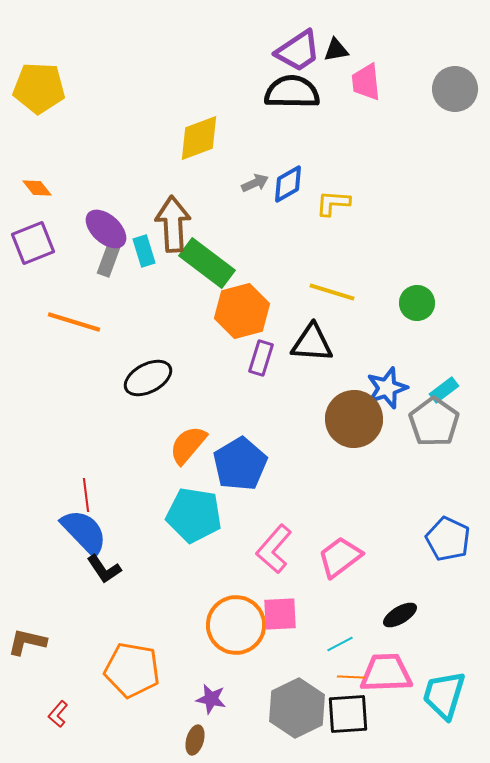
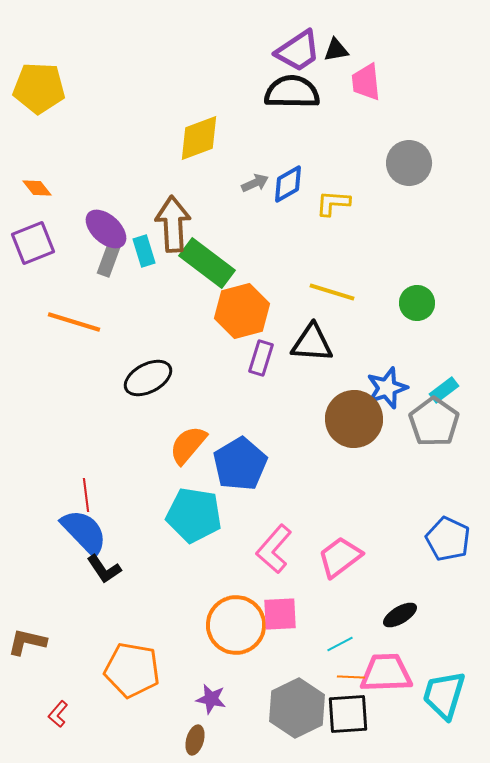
gray circle at (455, 89): moved 46 px left, 74 px down
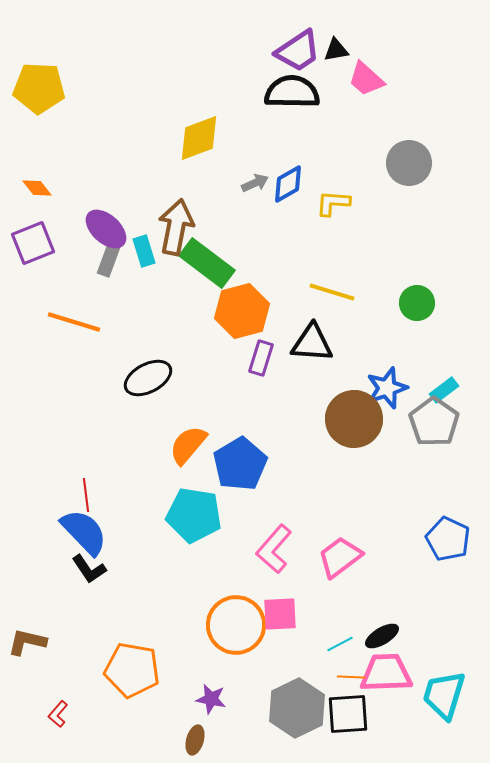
pink trapezoid at (366, 82): moved 3 px up; rotated 42 degrees counterclockwise
brown arrow at (173, 224): moved 3 px right, 3 px down; rotated 14 degrees clockwise
black L-shape at (104, 569): moved 15 px left
black ellipse at (400, 615): moved 18 px left, 21 px down
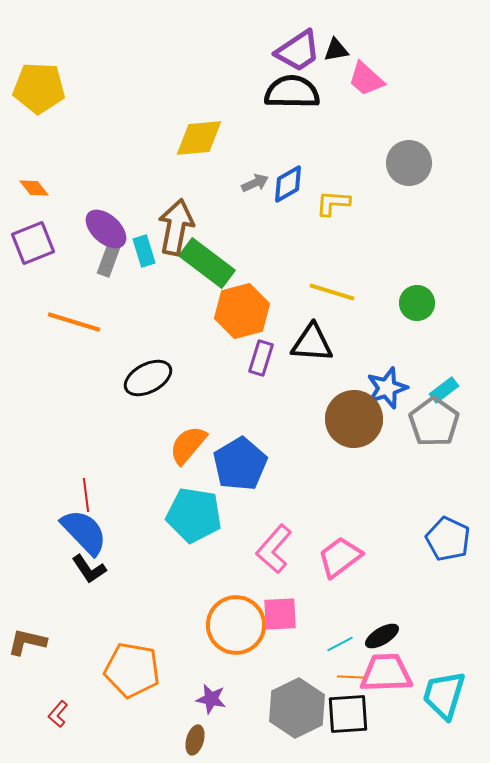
yellow diamond at (199, 138): rotated 15 degrees clockwise
orange diamond at (37, 188): moved 3 px left
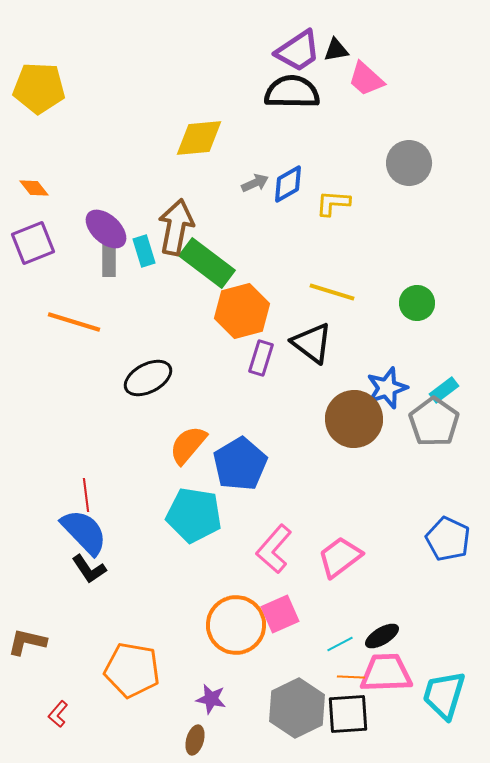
gray rectangle at (109, 259): rotated 20 degrees counterclockwise
black triangle at (312, 343): rotated 33 degrees clockwise
pink square at (280, 614): rotated 21 degrees counterclockwise
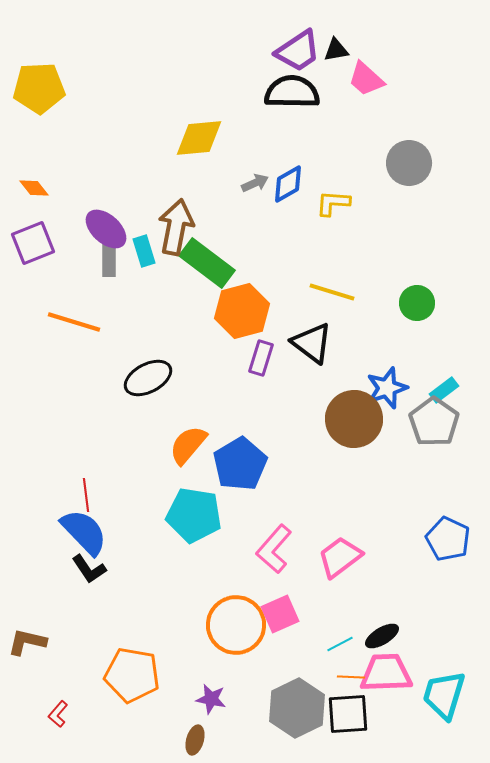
yellow pentagon at (39, 88): rotated 6 degrees counterclockwise
orange pentagon at (132, 670): moved 5 px down
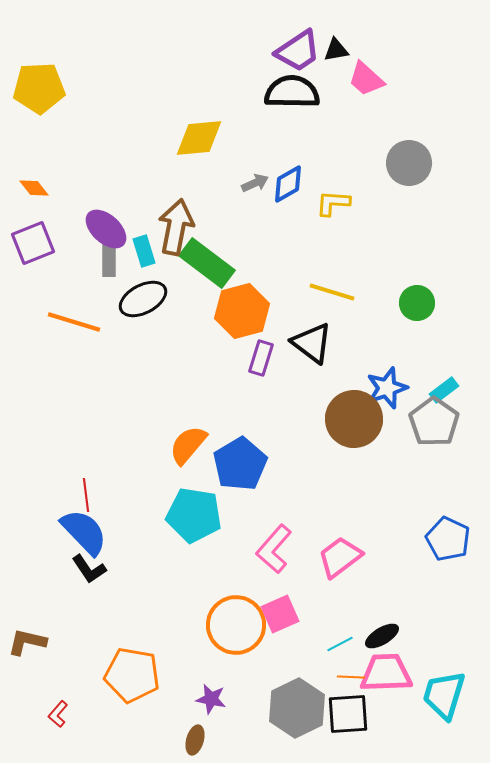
black ellipse at (148, 378): moved 5 px left, 79 px up
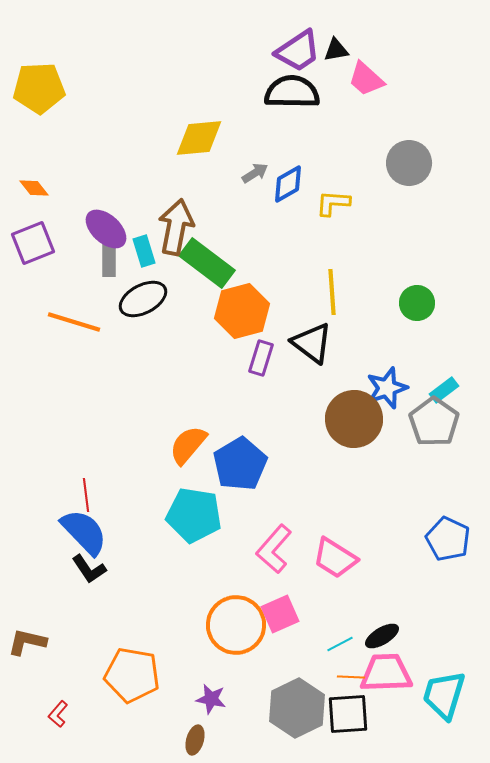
gray arrow at (255, 183): moved 10 px up; rotated 8 degrees counterclockwise
yellow line at (332, 292): rotated 69 degrees clockwise
pink trapezoid at (340, 557): moved 5 px left, 1 px down; rotated 111 degrees counterclockwise
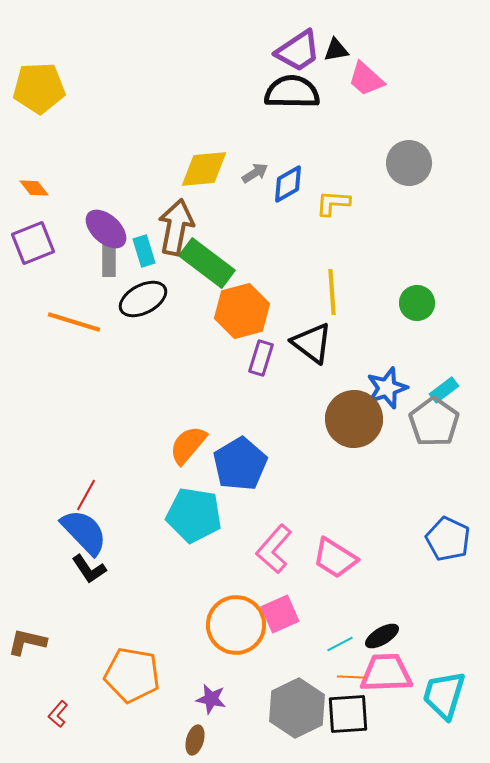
yellow diamond at (199, 138): moved 5 px right, 31 px down
red line at (86, 495): rotated 36 degrees clockwise
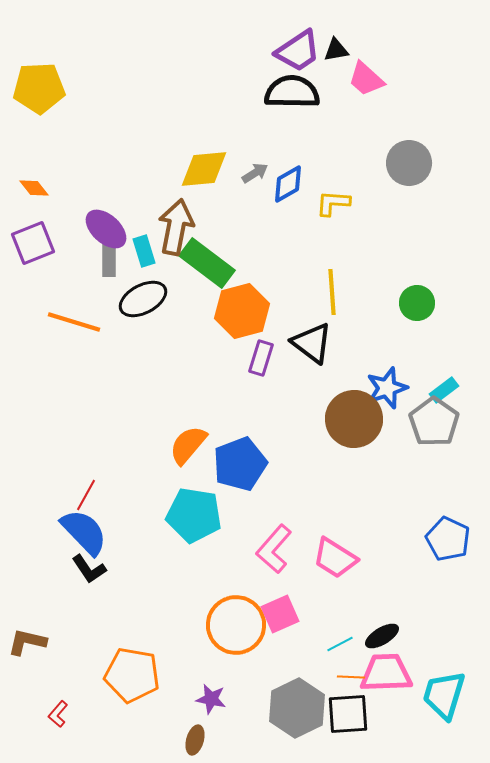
blue pentagon at (240, 464): rotated 10 degrees clockwise
